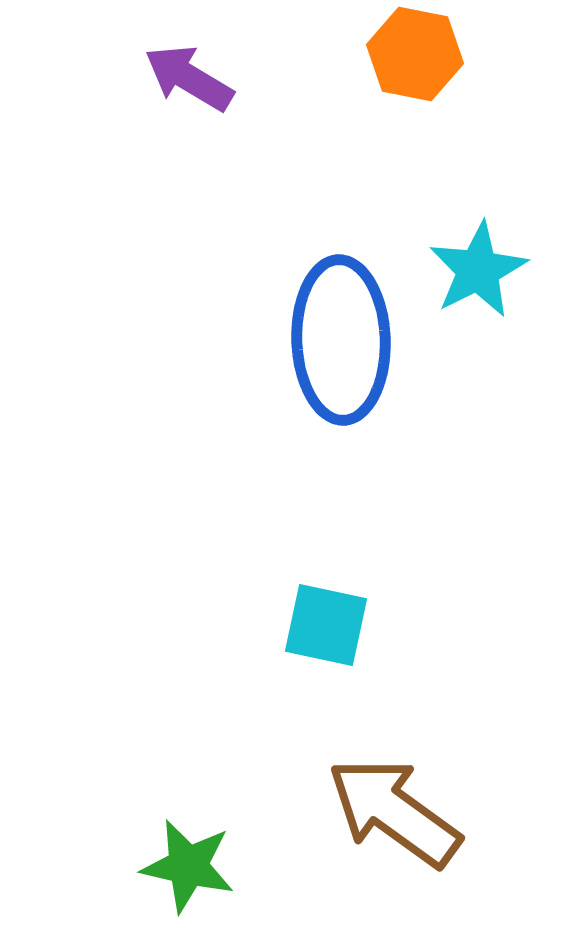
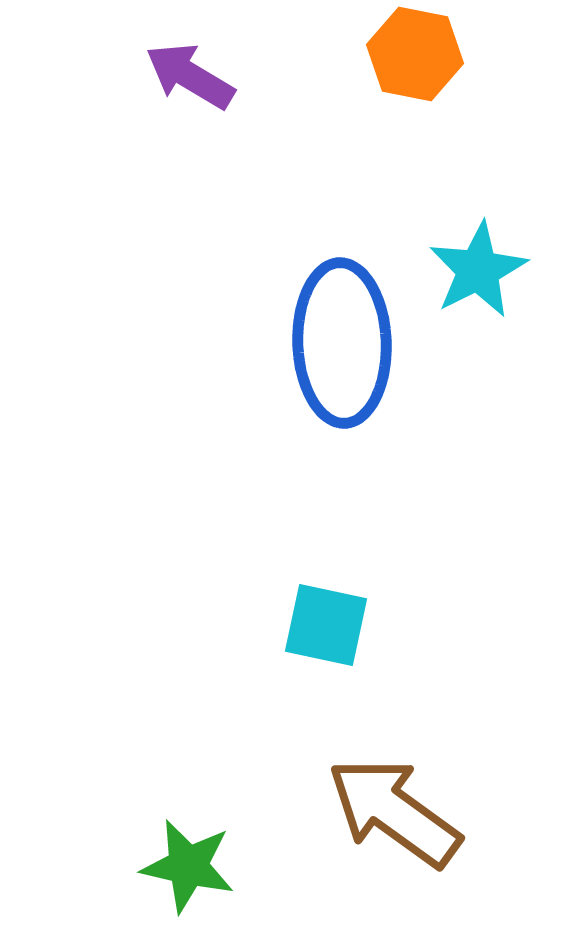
purple arrow: moved 1 px right, 2 px up
blue ellipse: moved 1 px right, 3 px down
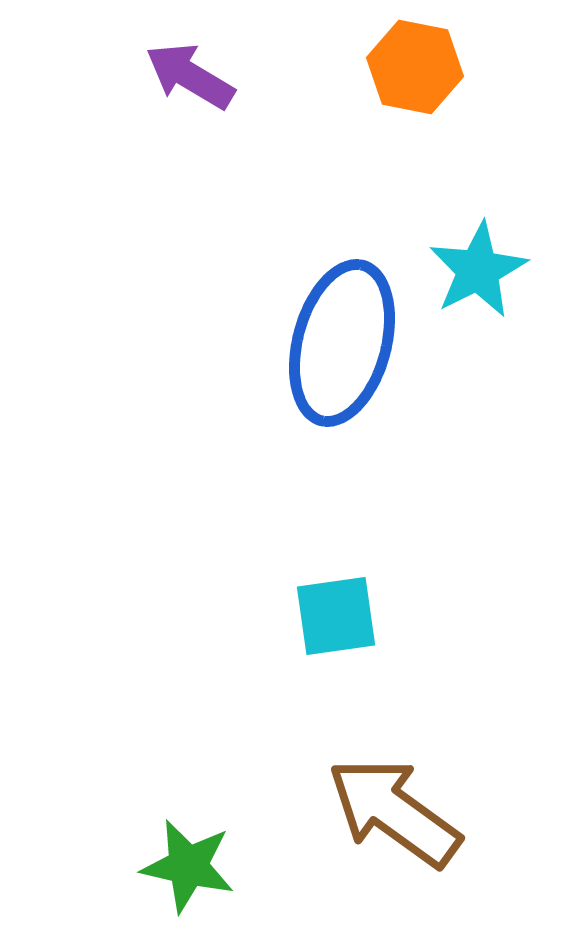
orange hexagon: moved 13 px down
blue ellipse: rotated 17 degrees clockwise
cyan square: moved 10 px right, 9 px up; rotated 20 degrees counterclockwise
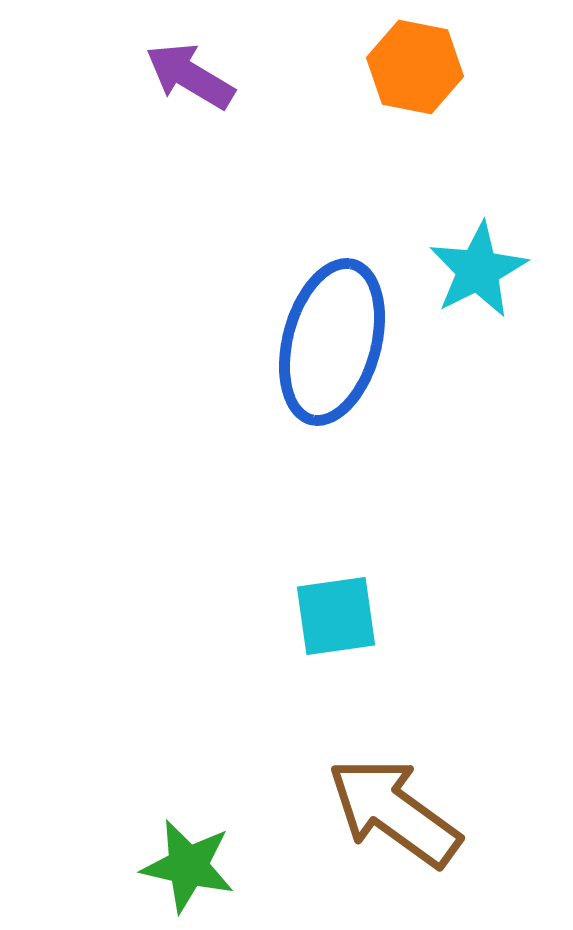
blue ellipse: moved 10 px left, 1 px up
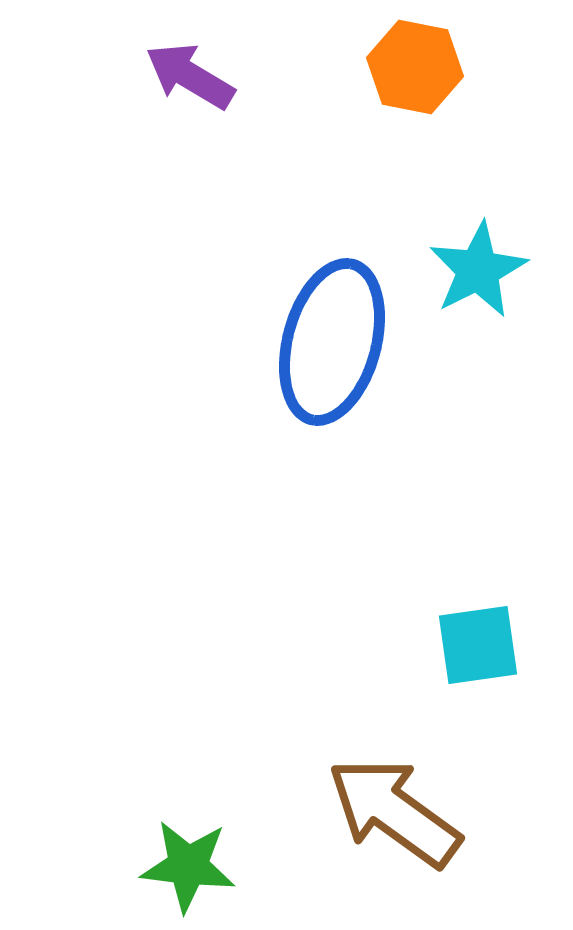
cyan square: moved 142 px right, 29 px down
green star: rotated 6 degrees counterclockwise
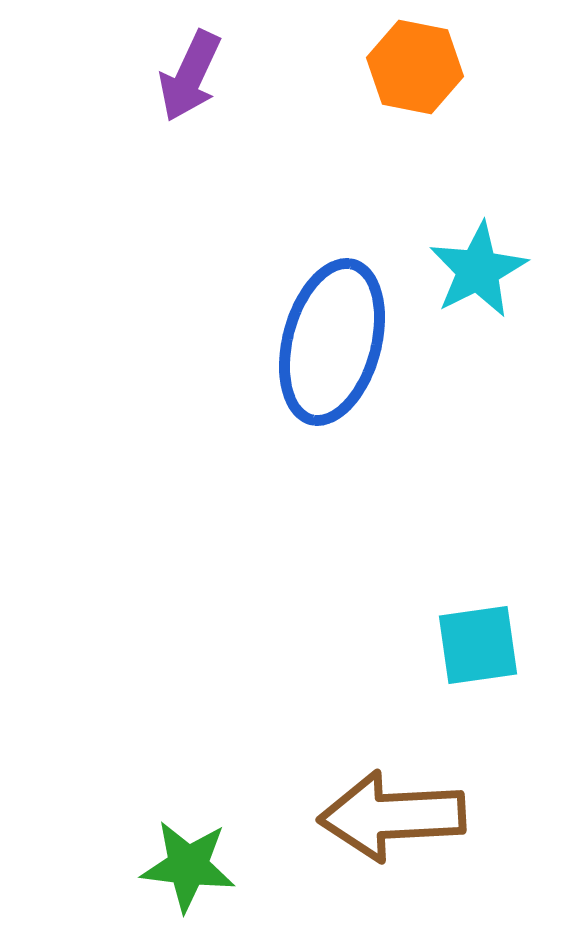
purple arrow: rotated 96 degrees counterclockwise
brown arrow: moved 2 px left, 4 px down; rotated 39 degrees counterclockwise
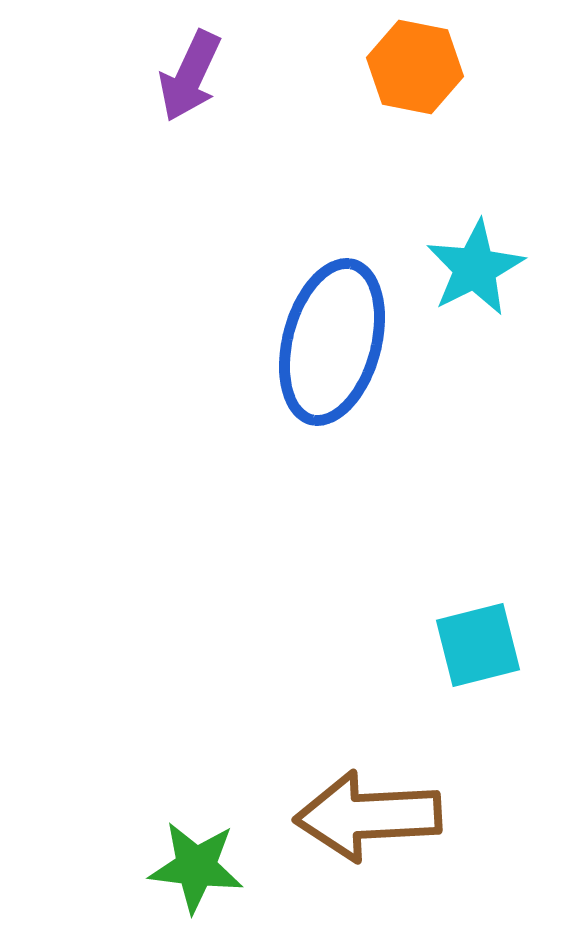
cyan star: moved 3 px left, 2 px up
cyan square: rotated 6 degrees counterclockwise
brown arrow: moved 24 px left
green star: moved 8 px right, 1 px down
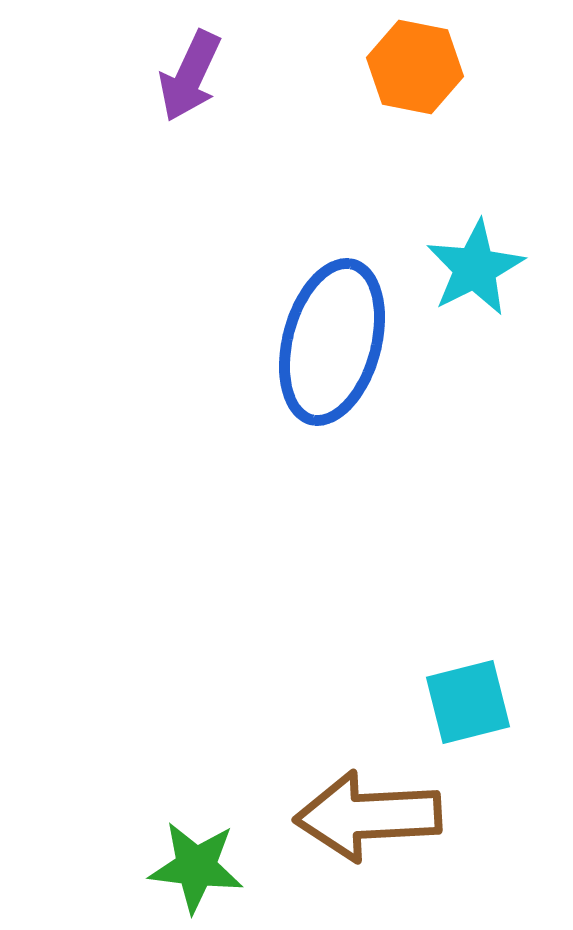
cyan square: moved 10 px left, 57 px down
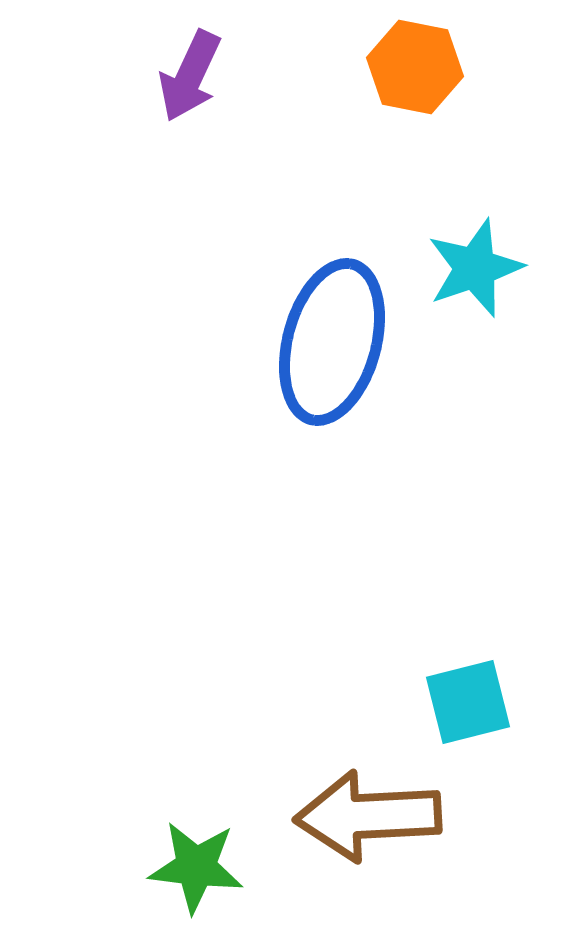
cyan star: rotated 8 degrees clockwise
